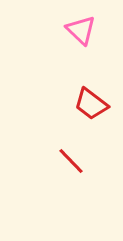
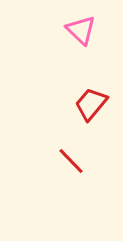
red trapezoid: rotated 93 degrees clockwise
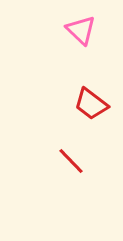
red trapezoid: rotated 93 degrees counterclockwise
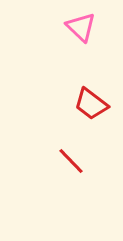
pink triangle: moved 3 px up
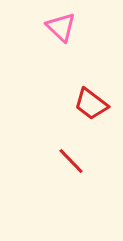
pink triangle: moved 20 px left
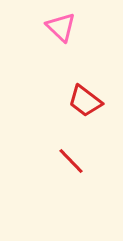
red trapezoid: moved 6 px left, 3 px up
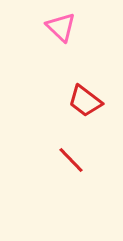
red line: moved 1 px up
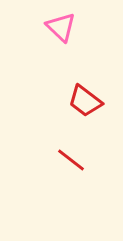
red line: rotated 8 degrees counterclockwise
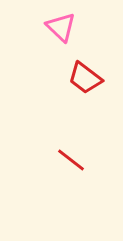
red trapezoid: moved 23 px up
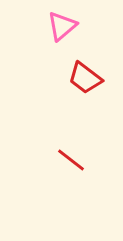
pink triangle: moved 1 px right, 1 px up; rotated 36 degrees clockwise
